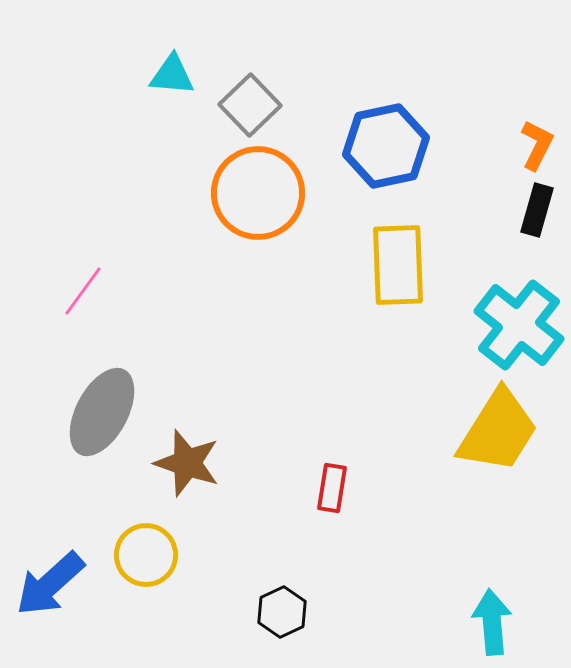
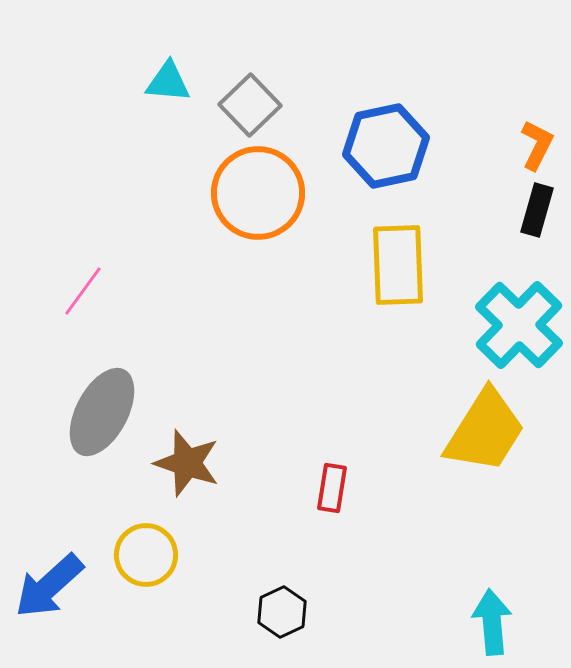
cyan triangle: moved 4 px left, 7 px down
cyan cross: rotated 6 degrees clockwise
yellow trapezoid: moved 13 px left
blue arrow: moved 1 px left, 2 px down
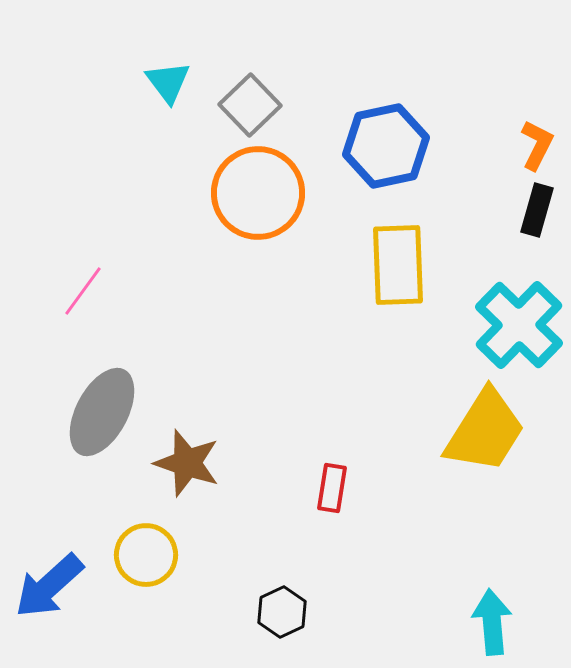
cyan triangle: rotated 48 degrees clockwise
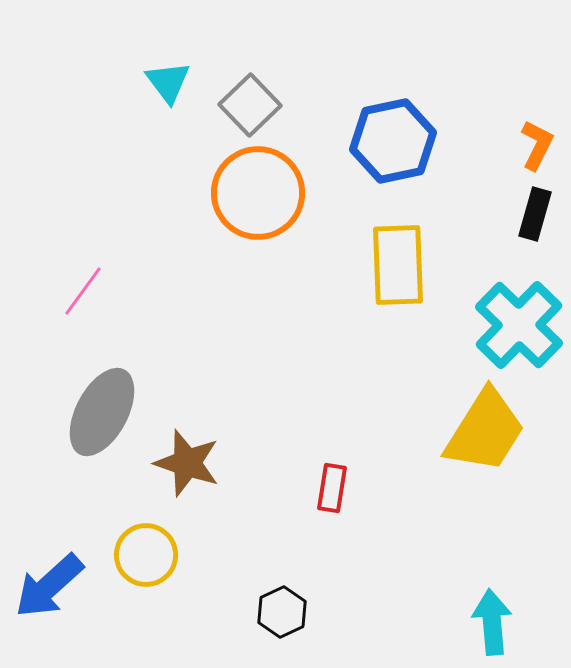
blue hexagon: moved 7 px right, 5 px up
black rectangle: moved 2 px left, 4 px down
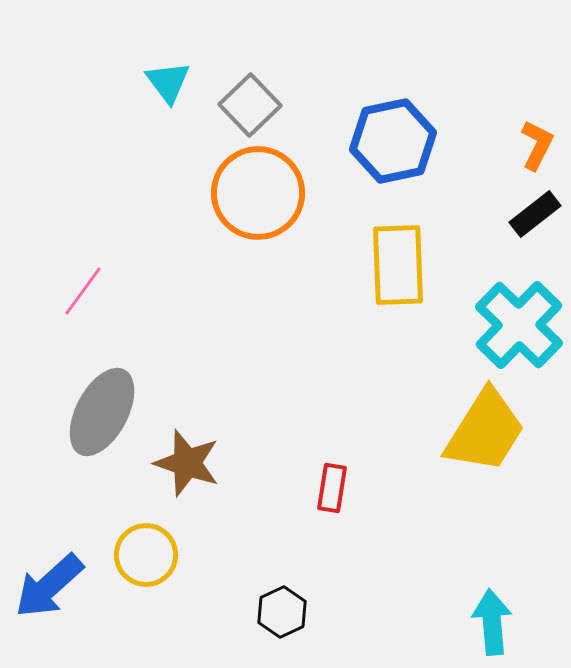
black rectangle: rotated 36 degrees clockwise
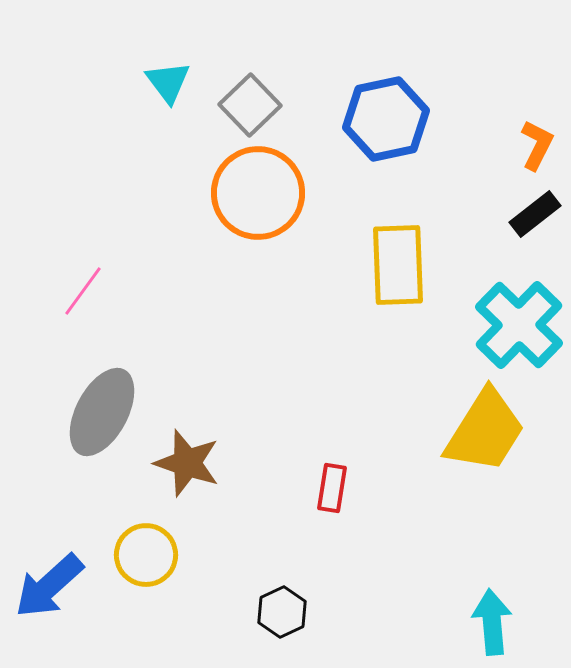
blue hexagon: moved 7 px left, 22 px up
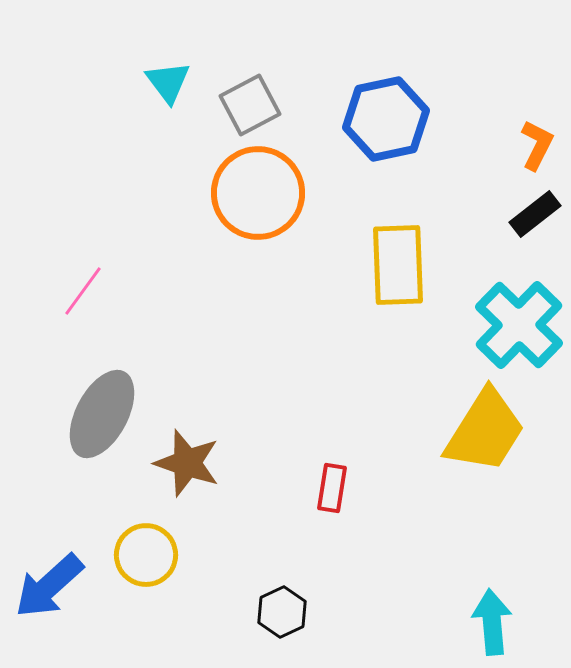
gray square: rotated 16 degrees clockwise
gray ellipse: moved 2 px down
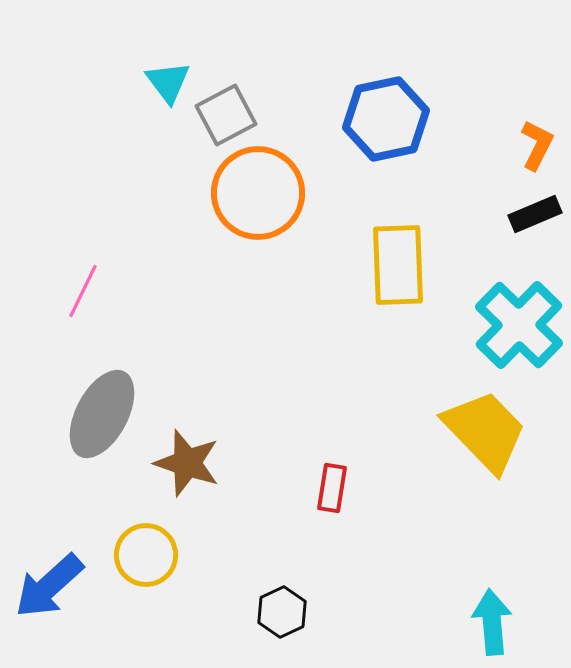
gray square: moved 24 px left, 10 px down
black rectangle: rotated 15 degrees clockwise
pink line: rotated 10 degrees counterclockwise
yellow trapezoid: rotated 76 degrees counterclockwise
